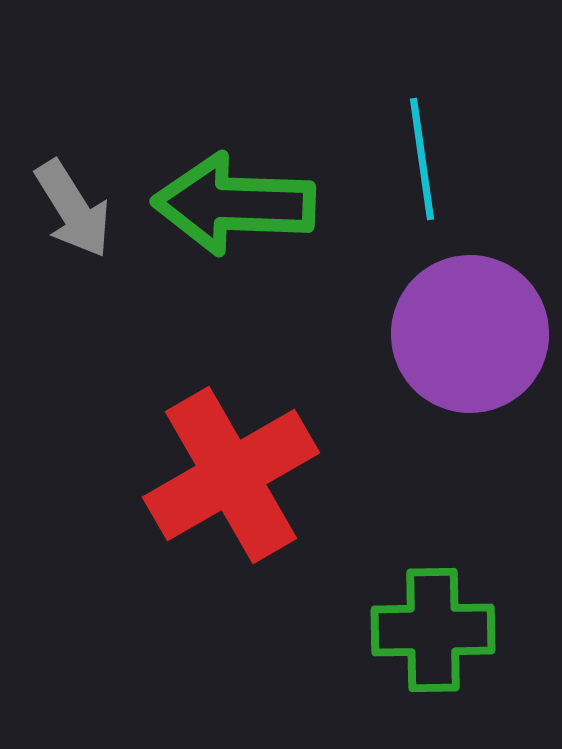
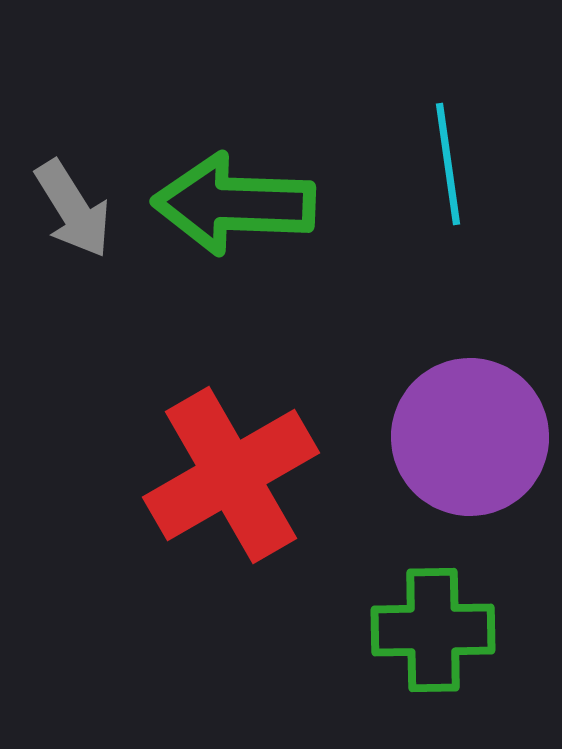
cyan line: moved 26 px right, 5 px down
purple circle: moved 103 px down
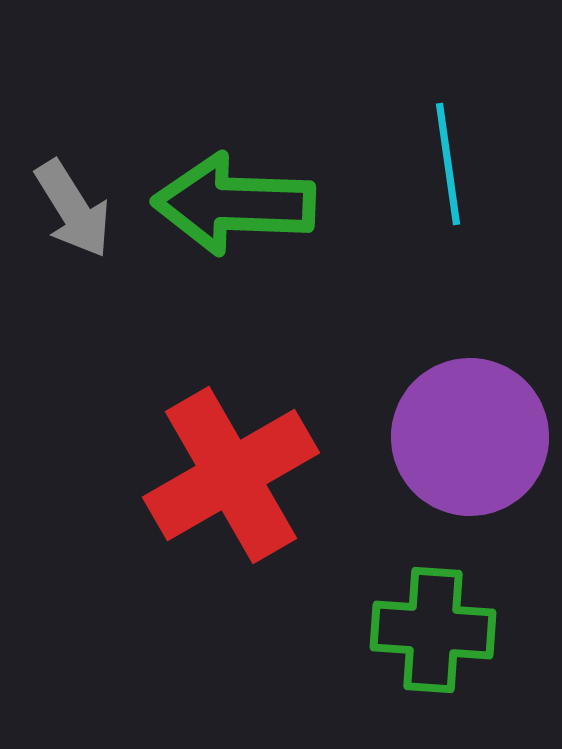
green cross: rotated 5 degrees clockwise
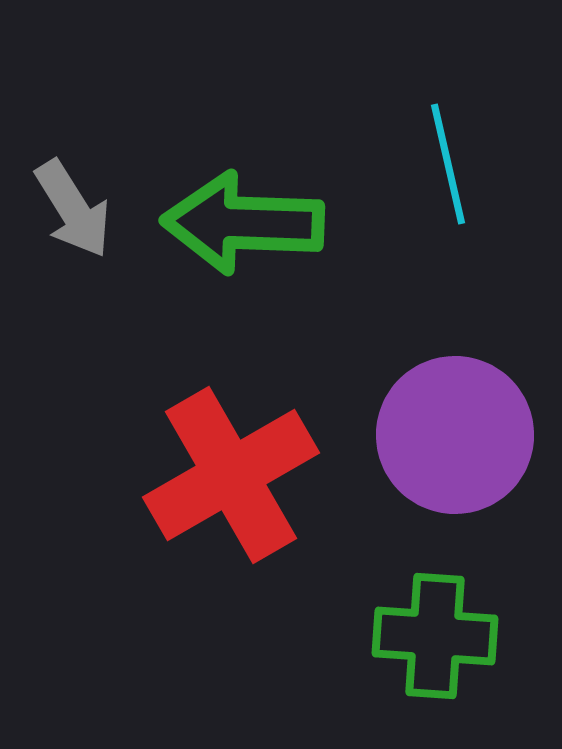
cyan line: rotated 5 degrees counterclockwise
green arrow: moved 9 px right, 19 px down
purple circle: moved 15 px left, 2 px up
green cross: moved 2 px right, 6 px down
